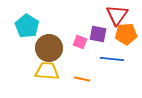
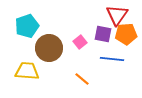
cyan pentagon: rotated 20 degrees clockwise
purple square: moved 5 px right
pink square: rotated 32 degrees clockwise
yellow trapezoid: moved 20 px left
orange line: rotated 28 degrees clockwise
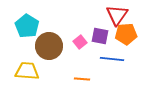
cyan pentagon: rotated 20 degrees counterclockwise
purple square: moved 3 px left, 2 px down
brown circle: moved 2 px up
orange line: rotated 35 degrees counterclockwise
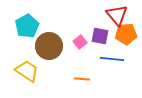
red triangle: rotated 15 degrees counterclockwise
cyan pentagon: rotated 10 degrees clockwise
yellow trapezoid: rotated 30 degrees clockwise
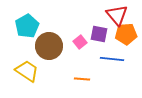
purple square: moved 1 px left, 2 px up
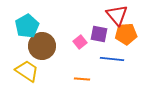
brown circle: moved 7 px left
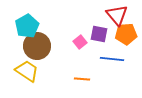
brown circle: moved 5 px left
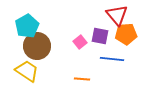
purple square: moved 1 px right, 2 px down
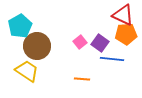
red triangle: moved 6 px right; rotated 25 degrees counterclockwise
cyan pentagon: moved 7 px left
purple square: moved 7 px down; rotated 24 degrees clockwise
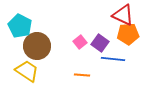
cyan pentagon: rotated 15 degrees counterclockwise
orange pentagon: moved 2 px right
blue line: moved 1 px right
orange line: moved 4 px up
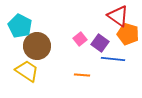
red triangle: moved 5 px left, 1 px down; rotated 10 degrees clockwise
orange pentagon: rotated 20 degrees clockwise
pink square: moved 3 px up
